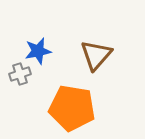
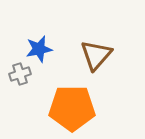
blue star: moved 1 px right, 2 px up
orange pentagon: rotated 9 degrees counterclockwise
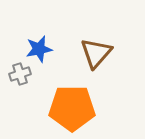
brown triangle: moved 2 px up
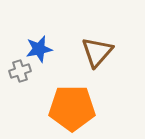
brown triangle: moved 1 px right, 1 px up
gray cross: moved 3 px up
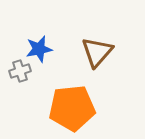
orange pentagon: rotated 6 degrees counterclockwise
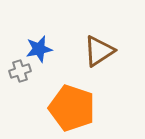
brown triangle: moved 2 px right, 1 px up; rotated 16 degrees clockwise
orange pentagon: rotated 24 degrees clockwise
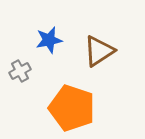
blue star: moved 10 px right, 9 px up
gray cross: rotated 10 degrees counterclockwise
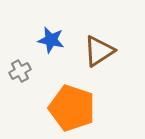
blue star: moved 2 px right; rotated 24 degrees clockwise
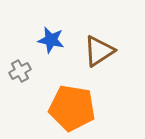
orange pentagon: rotated 9 degrees counterclockwise
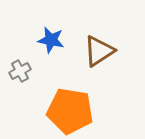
orange pentagon: moved 2 px left, 3 px down
